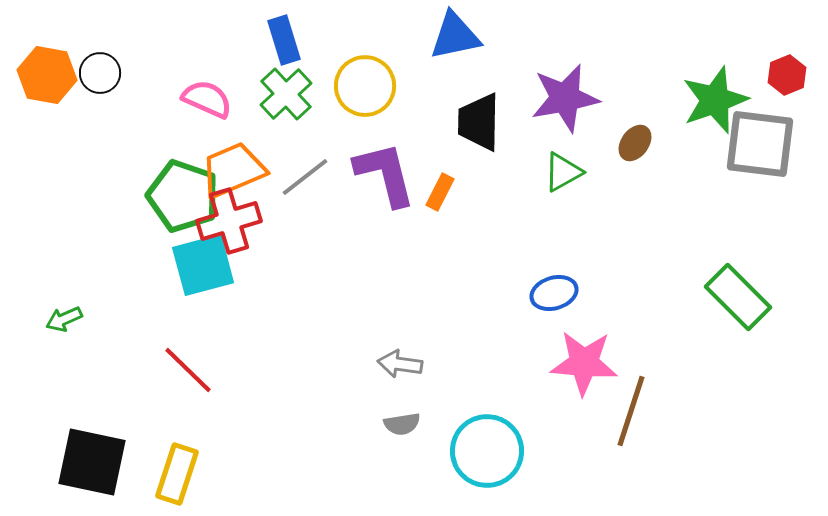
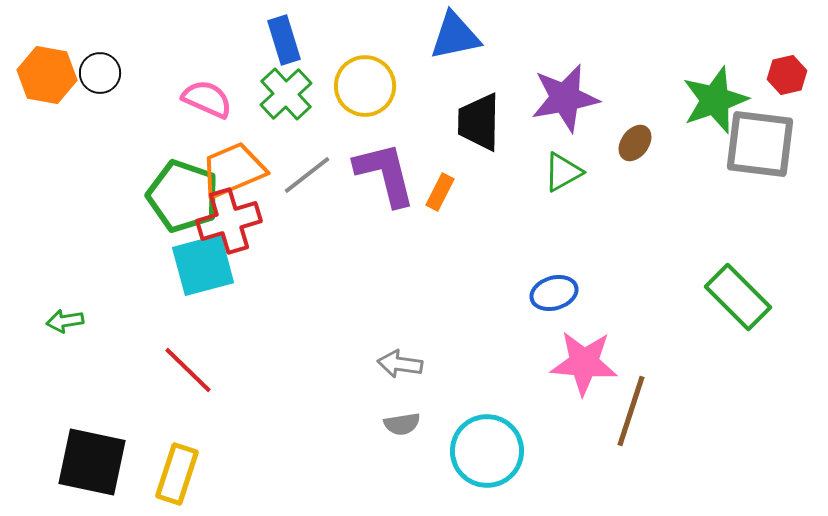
red hexagon: rotated 9 degrees clockwise
gray line: moved 2 px right, 2 px up
green arrow: moved 1 px right, 2 px down; rotated 15 degrees clockwise
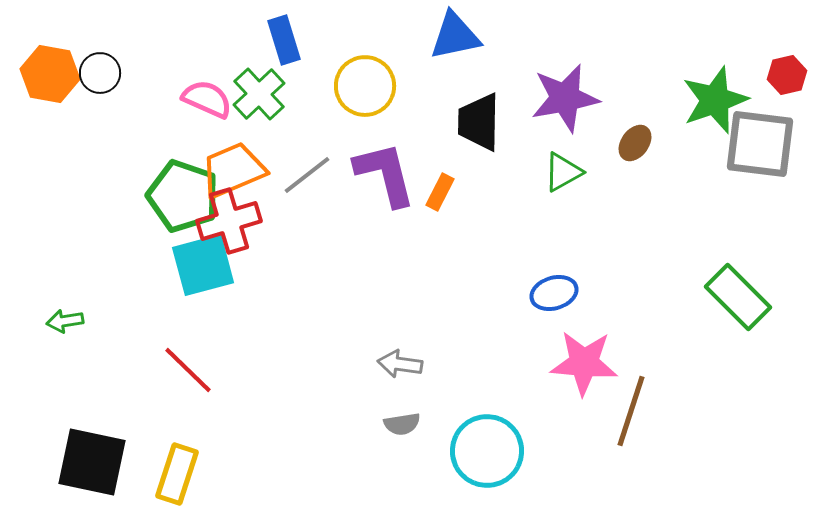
orange hexagon: moved 3 px right, 1 px up
green cross: moved 27 px left
